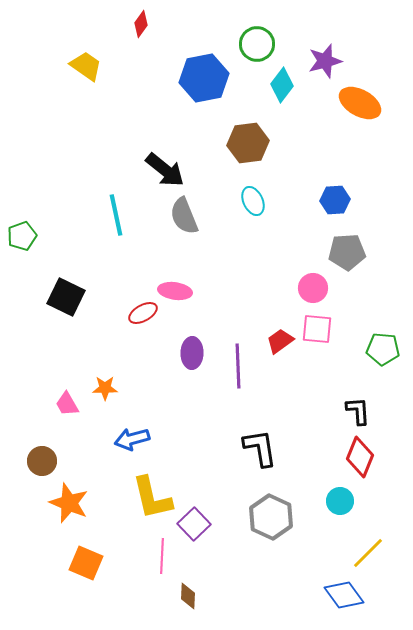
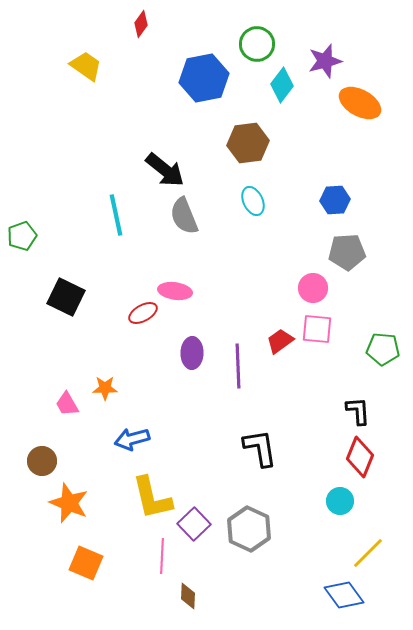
gray hexagon at (271, 517): moved 22 px left, 12 px down
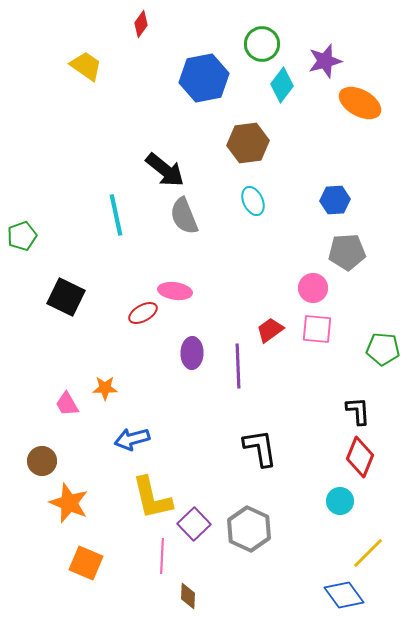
green circle at (257, 44): moved 5 px right
red trapezoid at (280, 341): moved 10 px left, 11 px up
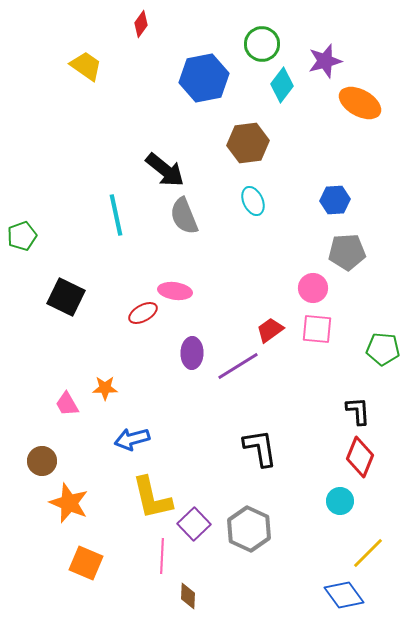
purple line at (238, 366): rotated 60 degrees clockwise
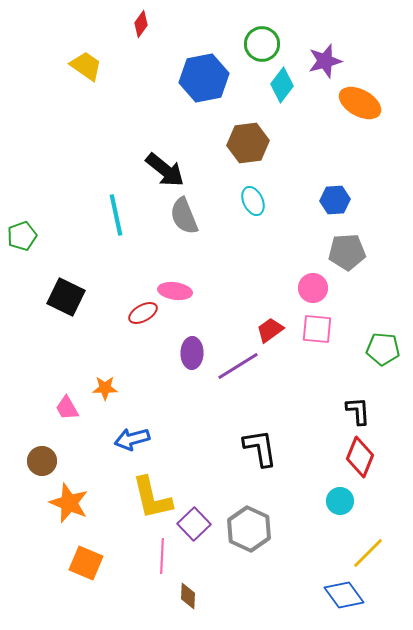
pink trapezoid at (67, 404): moved 4 px down
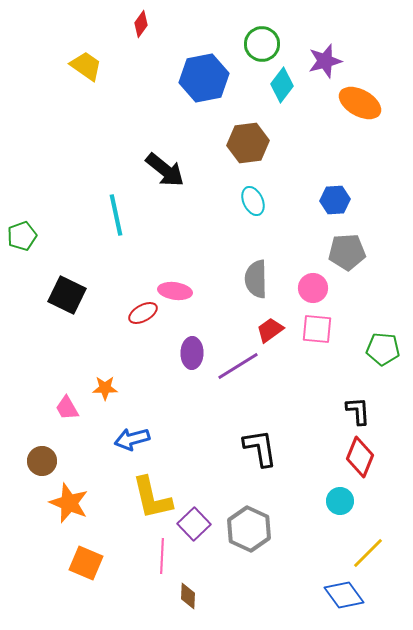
gray semicircle at (184, 216): moved 72 px right, 63 px down; rotated 21 degrees clockwise
black square at (66, 297): moved 1 px right, 2 px up
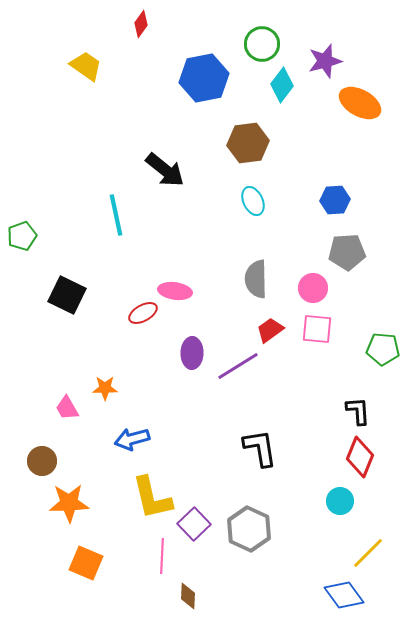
orange star at (69, 503): rotated 24 degrees counterclockwise
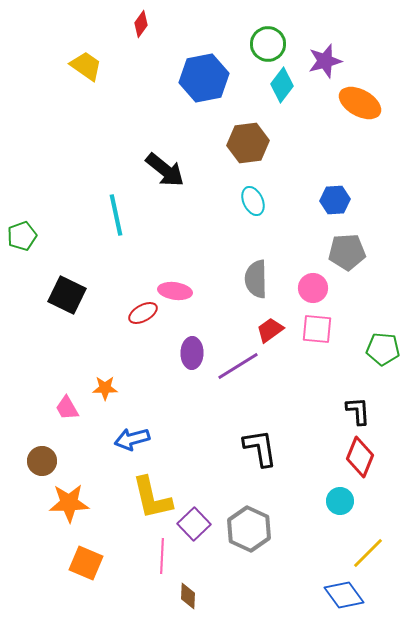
green circle at (262, 44): moved 6 px right
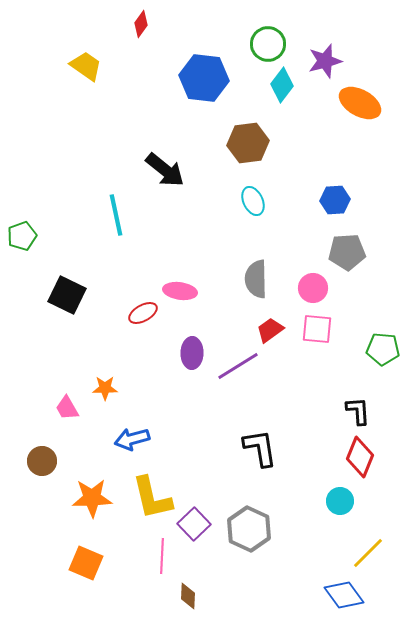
blue hexagon at (204, 78): rotated 18 degrees clockwise
pink ellipse at (175, 291): moved 5 px right
orange star at (69, 503): moved 23 px right, 5 px up
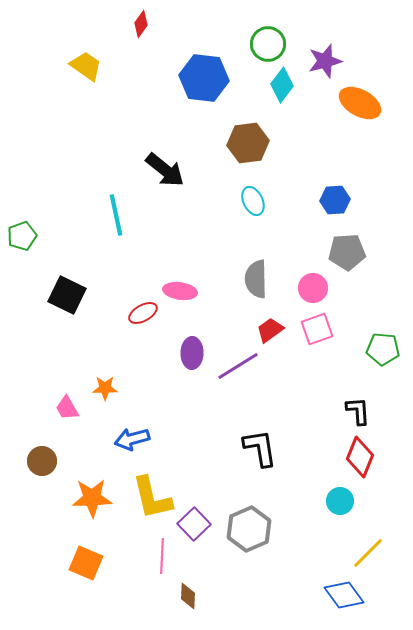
pink square at (317, 329): rotated 24 degrees counterclockwise
gray hexagon at (249, 529): rotated 12 degrees clockwise
